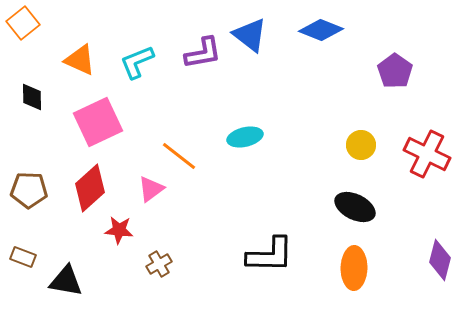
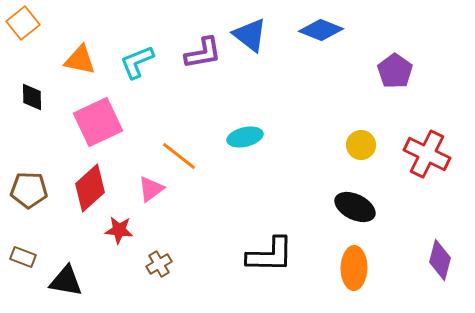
orange triangle: rotated 12 degrees counterclockwise
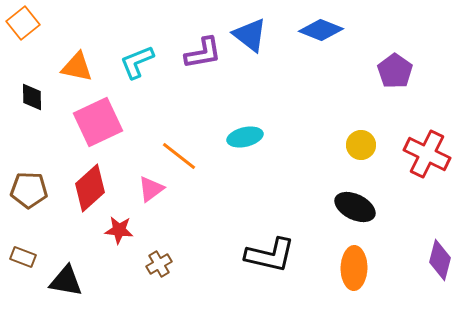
orange triangle: moved 3 px left, 7 px down
black L-shape: rotated 12 degrees clockwise
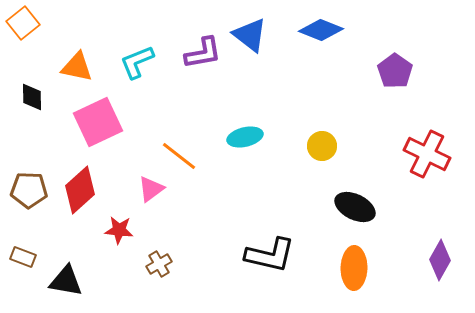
yellow circle: moved 39 px left, 1 px down
red diamond: moved 10 px left, 2 px down
purple diamond: rotated 15 degrees clockwise
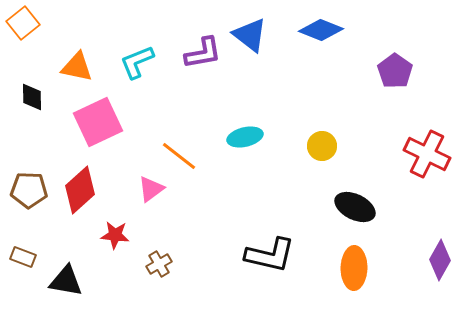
red star: moved 4 px left, 5 px down
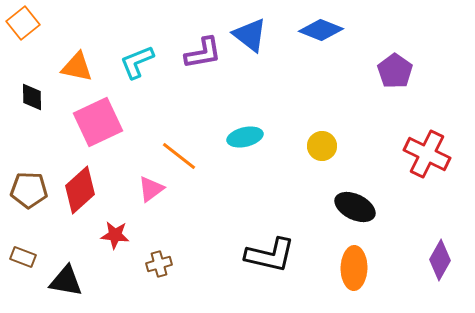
brown cross: rotated 15 degrees clockwise
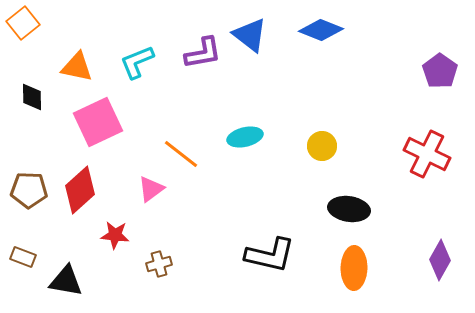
purple pentagon: moved 45 px right
orange line: moved 2 px right, 2 px up
black ellipse: moved 6 px left, 2 px down; rotated 18 degrees counterclockwise
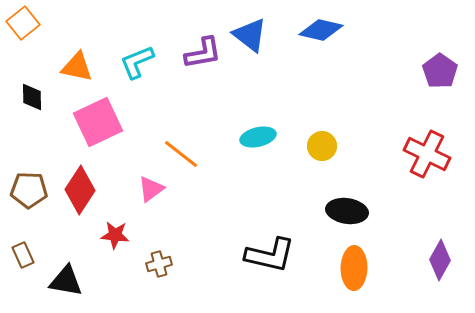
blue diamond: rotated 9 degrees counterclockwise
cyan ellipse: moved 13 px right
red diamond: rotated 15 degrees counterclockwise
black ellipse: moved 2 px left, 2 px down
brown rectangle: moved 2 px up; rotated 45 degrees clockwise
